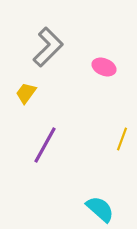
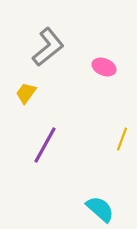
gray L-shape: rotated 6 degrees clockwise
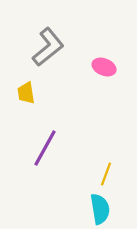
yellow trapezoid: rotated 45 degrees counterclockwise
yellow line: moved 16 px left, 35 px down
purple line: moved 3 px down
cyan semicircle: rotated 40 degrees clockwise
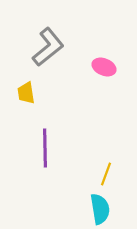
purple line: rotated 30 degrees counterclockwise
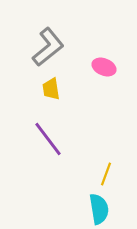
yellow trapezoid: moved 25 px right, 4 px up
purple line: moved 3 px right, 9 px up; rotated 36 degrees counterclockwise
cyan semicircle: moved 1 px left
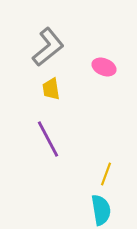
purple line: rotated 9 degrees clockwise
cyan semicircle: moved 2 px right, 1 px down
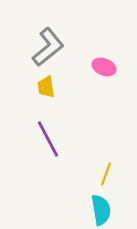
yellow trapezoid: moved 5 px left, 2 px up
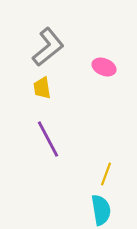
yellow trapezoid: moved 4 px left, 1 px down
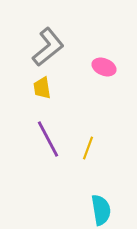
yellow line: moved 18 px left, 26 px up
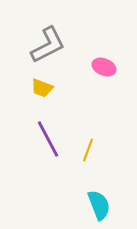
gray L-shape: moved 2 px up; rotated 12 degrees clockwise
yellow trapezoid: rotated 60 degrees counterclockwise
yellow line: moved 2 px down
cyan semicircle: moved 2 px left, 5 px up; rotated 12 degrees counterclockwise
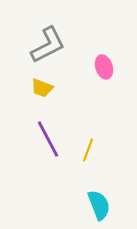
pink ellipse: rotated 50 degrees clockwise
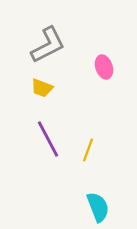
cyan semicircle: moved 1 px left, 2 px down
